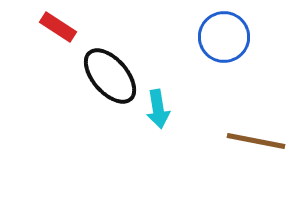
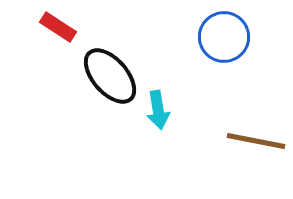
cyan arrow: moved 1 px down
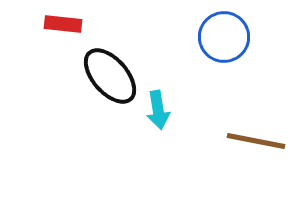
red rectangle: moved 5 px right, 3 px up; rotated 27 degrees counterclockwise
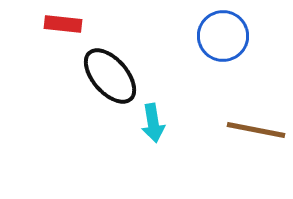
blue circle: moved 1 px left, 1 px up
cyan arrow: moved 5 px left, 13 px down
brown line: moved 11 px up
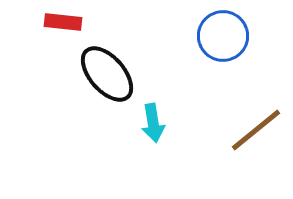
red rectangle: moved 2 px up
black ellipse: moved 3 px left, 2 px up
brown line: rotated 50 degrees counterclockwise
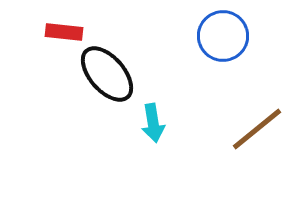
red rectangle: moved 1 px right, 10 px down
brown line: moved 1 px right, 1 px up
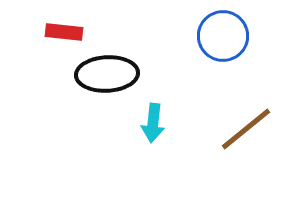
black ellipse: rotated 52 degrees counterclockwise
cyan arrow: rotated 15 degrees clockwise
brown line: moved 11 px left
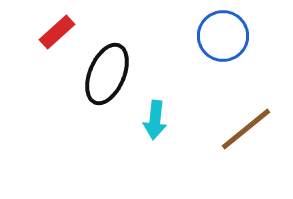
red rectangle: moved 7 px left; rotated 48 degrees counterclockwise
black ellipse: rotated 64 degrees counterclockwise
cyan arrow: moved 2 px right, 3 px up
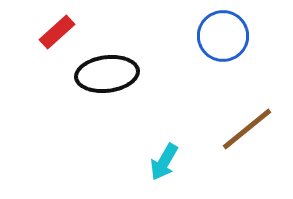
black ellipse: rotated 60 degrees clockwise
cyan arrow: moved 9 px right, 42 px down; rotated 24 degrees clockwise
brown line: moved 1 px right
